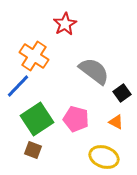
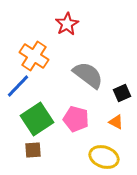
red star: moved 2 px right
gray semicircle: moved 6 px left, 4 px down
black square: rotated 12 degrees clockwise
brown square: rotated 24 degrees counterclockwise
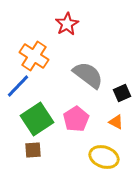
pink pentagon: rotated 25 degrees clockwise
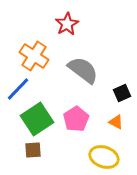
gray semicircle: moved 5 px left, 5 px up
blue line: moved 3 px down
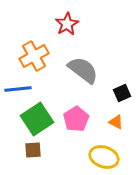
orange cross: rotated 28 degrees clockwise
blue line: rotated 40 degrees clockwise
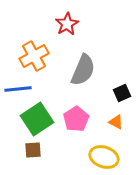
gray semicircle: rotated 76 degrees clockwise
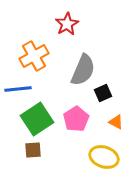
black square: moved 19 px left
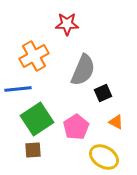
red star: rotated 30 degrees clockwise
pink pentagon: moved 8 px down
yellow ellipse: rotated 12 degrees clockwise
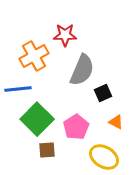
red star: moved 2 px left, 11 px down
gray semicircle: moved 1 px left
green square: rotated 12 degrees counterclockwise
brown square: moved 14 px right
